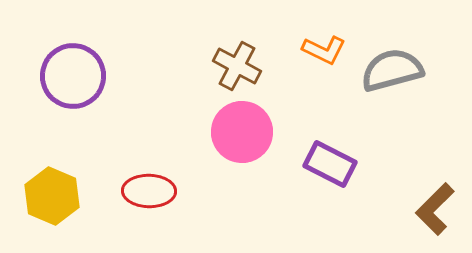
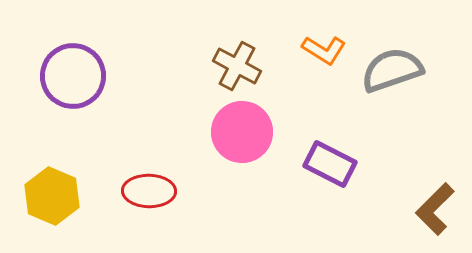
orange L-shape: rotated 6 degrees clockwise
gray semicircle: rotated 4 degrees counterclockwise
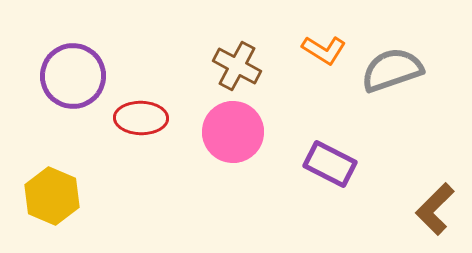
pink circle: moved 9 px left
red ellipse: moved 8 px left, 73 px up
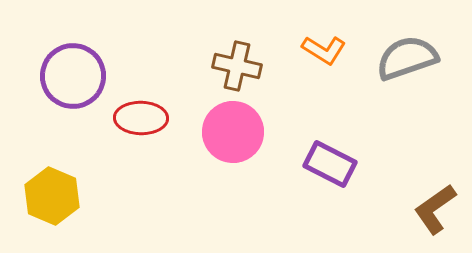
brown cross: rotated 15 degrees counterclockwise
gray semicircle: moved 15 px right, 12 px up
brown L-shape: rotated 10 degrees clockwise
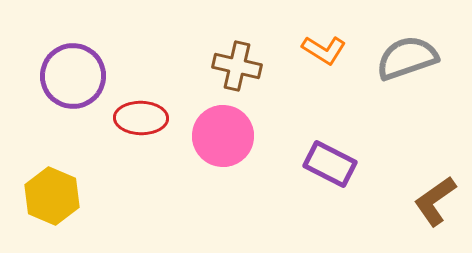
pink circle: moved 10 px left, 4 px down
brown L-shape: moved 8 px up
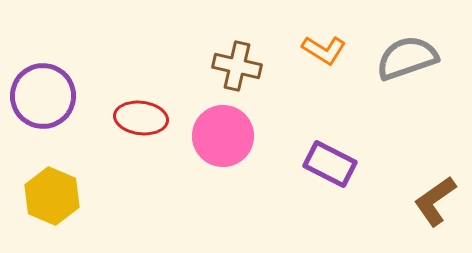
purple circle: moved 30 px left, 20 px down
red ellipse: rotated 6 degrees clockwise
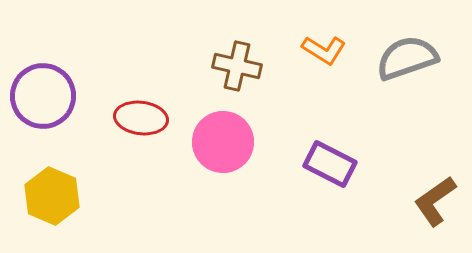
pink circle: moved 6 px down
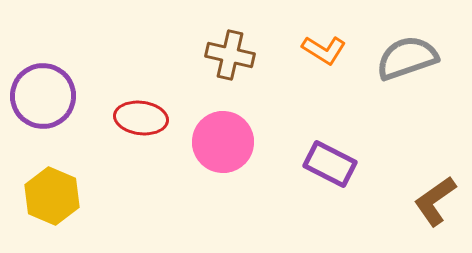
brown cross: moved 7 px left, 11 px up
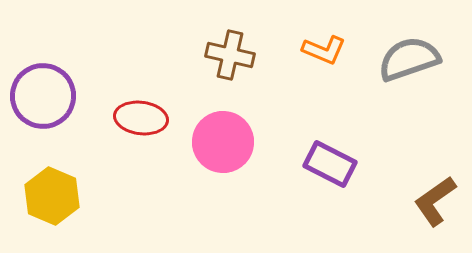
orange L-shape: rotated 9 degrees counterclockwise
gray semicircle: moved 2 px right, 1 px down
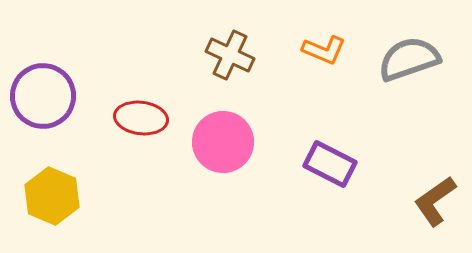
brown cross: rotated 12 degrees clockwise
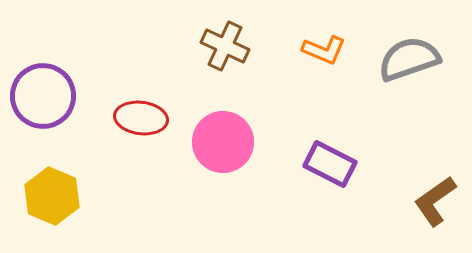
brown cross: moved 5 px left, 9 px up
